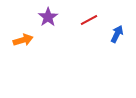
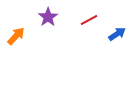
blue arrow: rotated 30 degrees clockwise
orange arrow: moved 7 px left, 4 px up; rotated 30 degrees counterclockwise
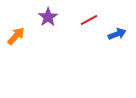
blue arrow: rotated 12 degrees clockwise
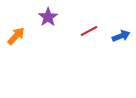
red line: moved 11 px down
blue arrow: moved 4 px right, 2 px down
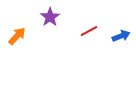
purple star: moved 2 px right
orange arrow: moved 1 px right
